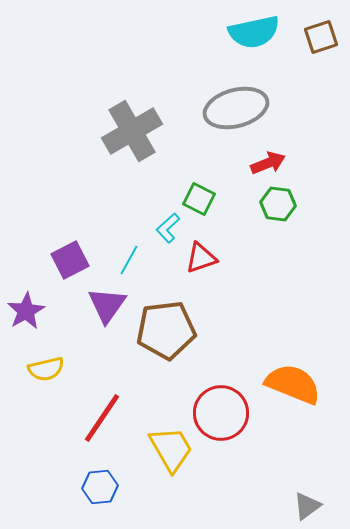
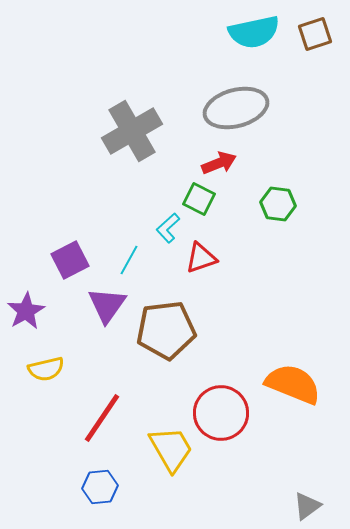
brown square: moved 6 px left, 3 px up
red arrow: moved 49 px left
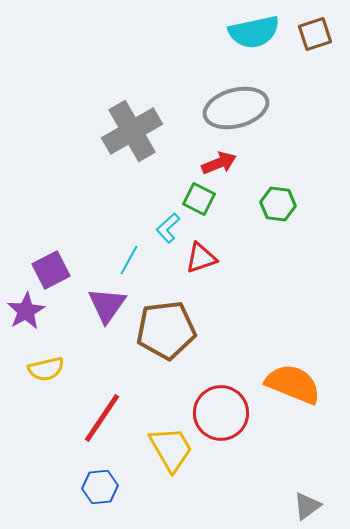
purple square: moved 19 px left, 10 px down
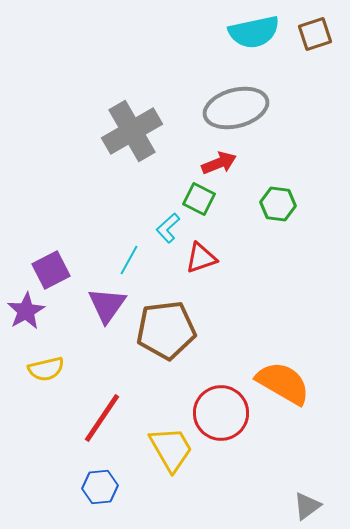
orange semicircle: moved 10 px left, 1 px up; rotated 8 degrees clockwise
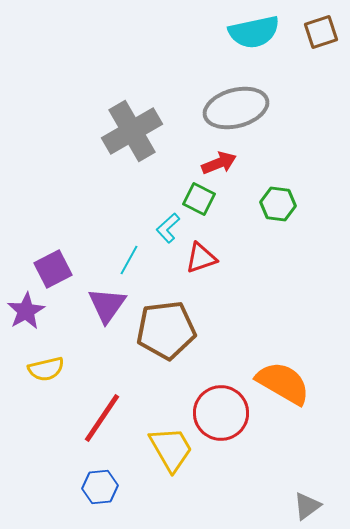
brown square: moved 6 px right, 2 px up
purple square: moved 2 px right, 1 px up
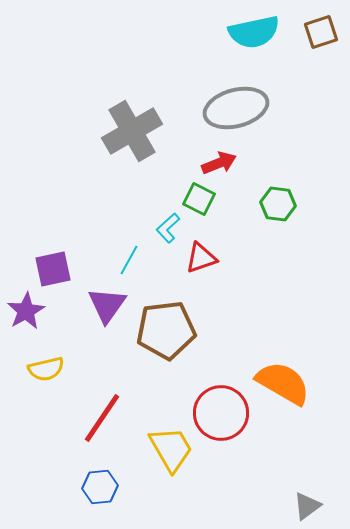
purple square: rotated 15 degrees clockwise
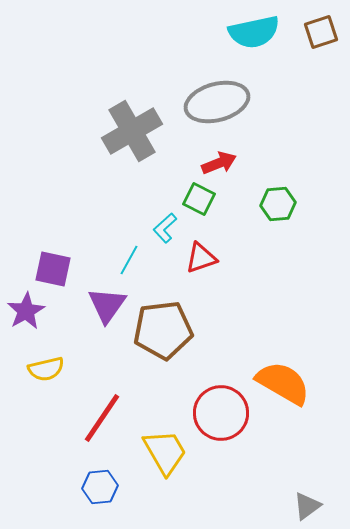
gray ellipse: moved 19 px left, 6 px up
green hexagon: rotated 12 degrees counterclockwise
cyan L-shape: moved 3 px left
purple square: rotated 24 degrees clockwise
brown pentagon: moved 3 px left
yellow trapezoid: moved 6 px left, 3 px down
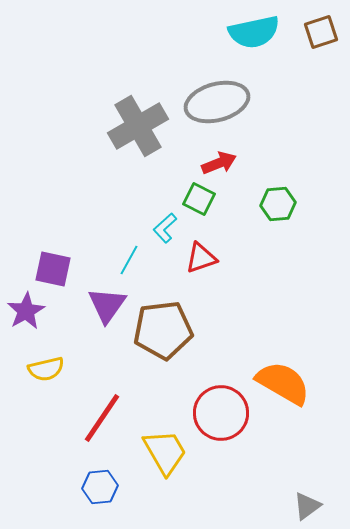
gray cross: moved 6 px right, 5 px up
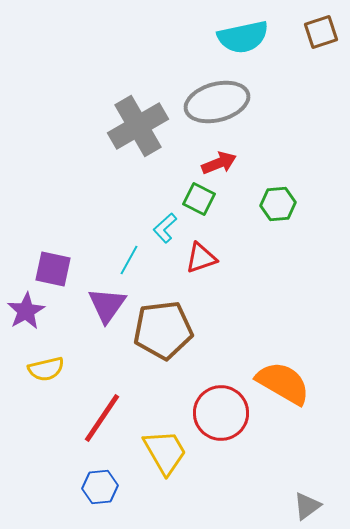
cyan semicircle: moved 11 px left, 5 px down
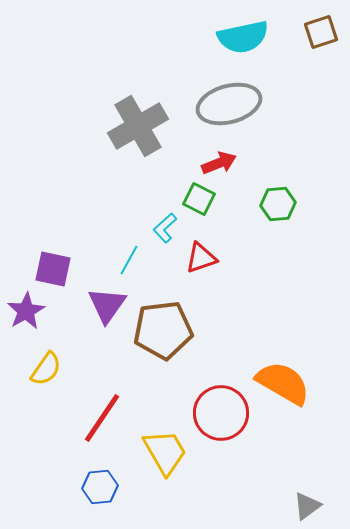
gray ellipse: moved 12 px right, 2 px down
yellow semicircle: rotated 42 degrees counterclockwise
